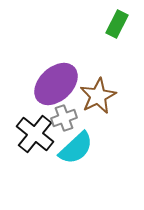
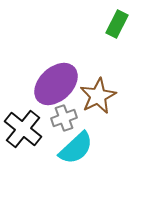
black cross: moved 12 px left, 5 px up
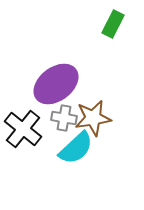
green rectangle: moved 4 px left
purple ellipse: rotated 6 degrees clockwise
brown star: moved 5 px left, 22 px down; rotated 18 degrees clockwise
gray cross: rotated 30 degrees clockwise
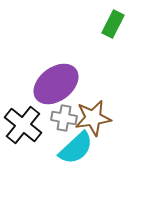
black cross: moved 4 px up
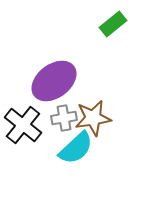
green rectangle: rotated 24 degrees clockwise
purple ellipse: moved 2 px left, 3 px up
gray cross: rotated 20 degrees counterclockwise
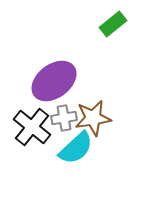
black cross: moved 9 px right, 2 px down
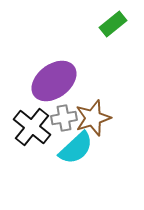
brown star: rotated 9 degrees counterclockwise
